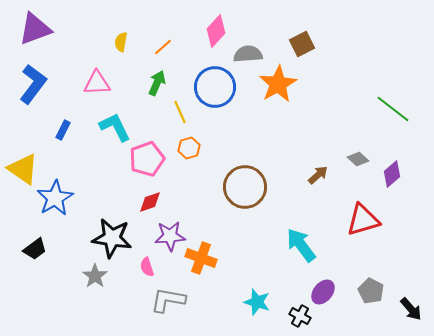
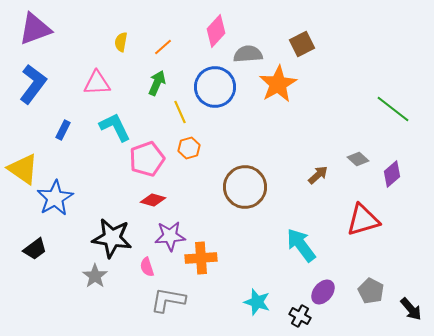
red diamond: moved 3 px right, 2 px up; rotated 35 degrees clockwise
orange cross: rotated 24 degrees counterclockwise
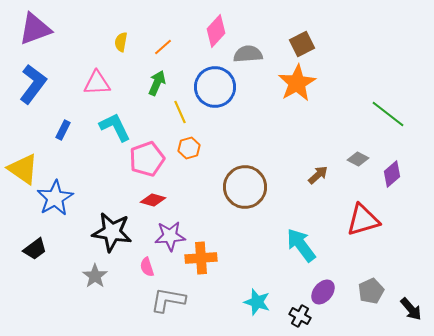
orange star: moved 19 px right, 1 px up
green line: moved 5 px left, 5 px down
gray diamond: rotated 15 degrees counterclockwise
black star: moved 6 px up
gray pentagon: rotated 20 degrees clockwise
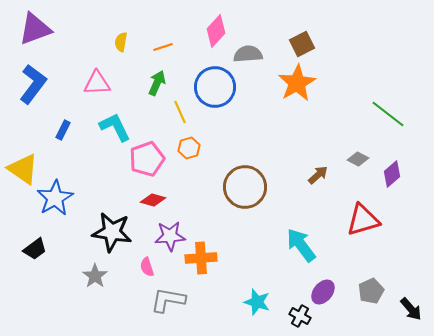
orange line: rotated 24 degrees clockwise
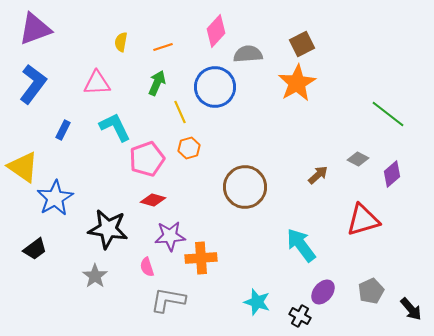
yellow triangle: moved 2 px up
black star: moved 4 px left, 3 px up
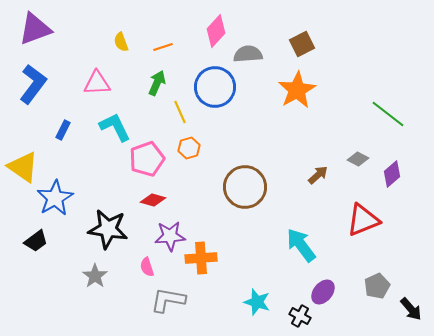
yellow semicircle: rotated 30 degrees counterclockwise
orange star: moved 7 px down
red triangle: rotated 6 degrees counterclockwise
black trapezoid: moved 1 px right, 8 px up
gray pentagon: moved 6 px right, 5 px up
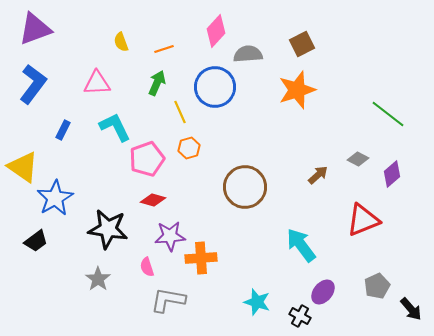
orange line: moved 1 px right, 2 px down
orange star: rotated 12 degrees clockwise
gray star: moved 3 px right, 3 px down
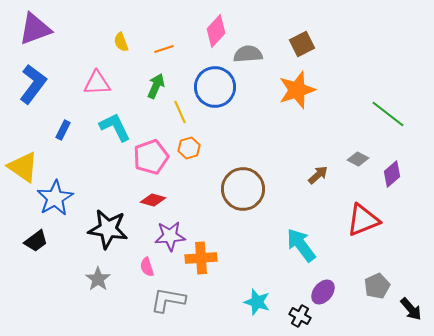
green arrow: moved 1 px left, 3 px down
pink pentagon: moved 4 px right, 2 px up
brown circle: moved 2 px left, 2 px down
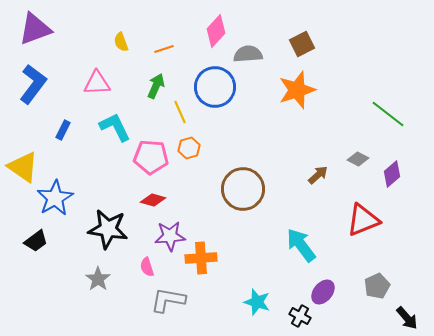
pink pentagon: rotated 24 degrees clockwise
black arrow: moved 4 px left, 9 px down
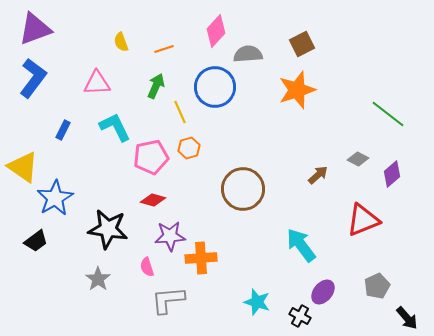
blue L-shape: moved 6 px up
pink pentagon: rotated 16 degrees counterclockwise
gray L-shape: rotated 15 degrees counterclockwise
